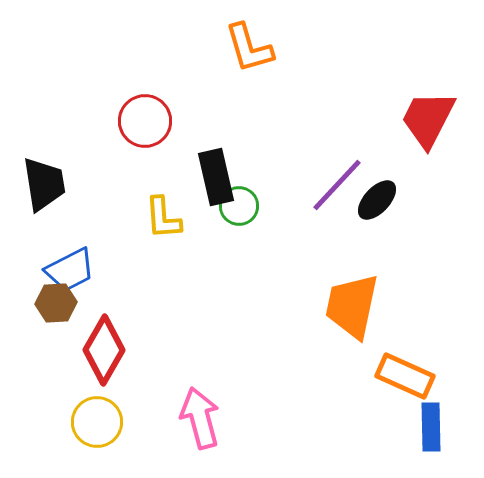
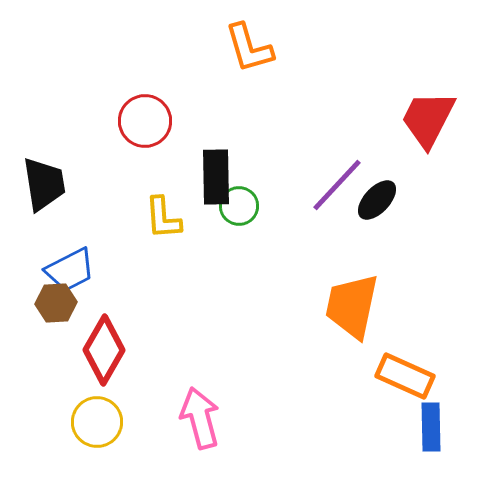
black rectangle: rotated 12 degrees clockwise
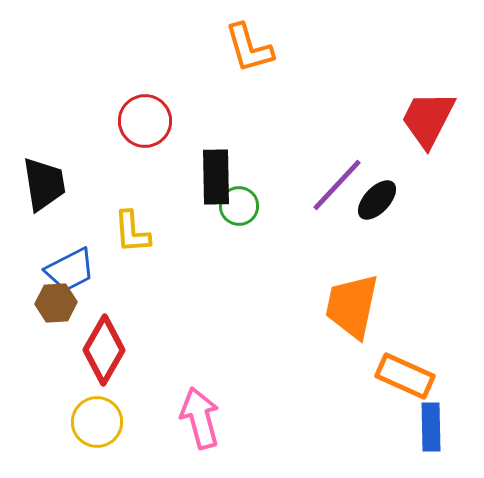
yellow L-shape: moved 31 px left, 14 px down
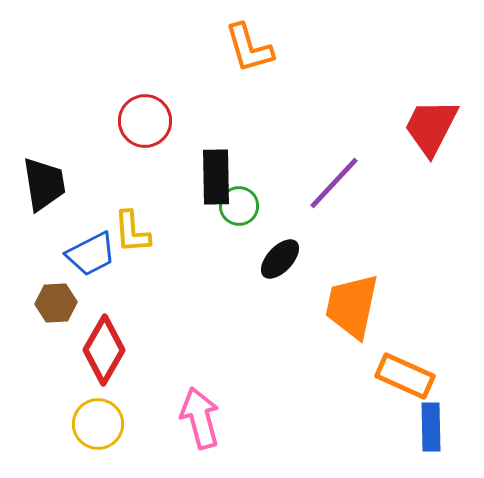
red trapezoid: moved 3 px right, 8 px down
purple line: moved 3 px left, 2 px up
black ellipse: moved 97 px left, 59 px down
blue trapezoid: moved 21 px right, 16 px up
yellow circle: moved 1 px right, 2 px down
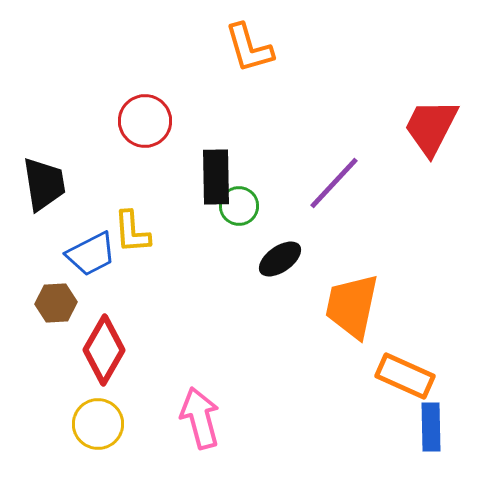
black ellipse: rotated 12 degrees clockwise
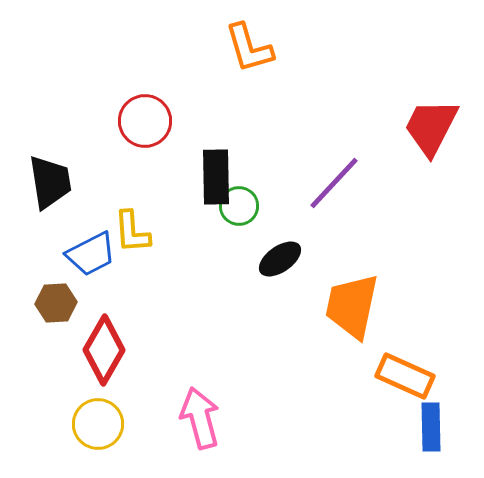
black trapezoid: moved 6 px right, 2 px up
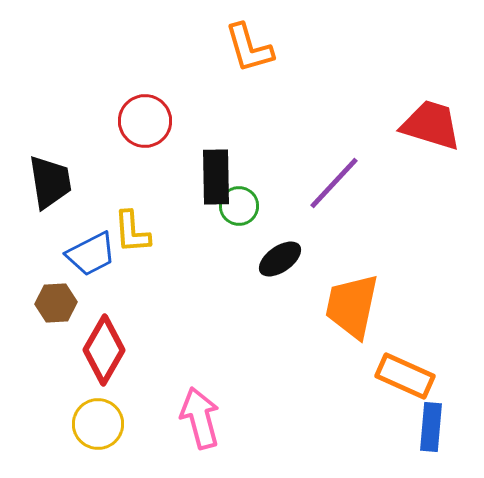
red trapezoid: moved 2 px up; rotated 80 degrees clockwise
blue rectangle: rotated 6 degrees clockwise
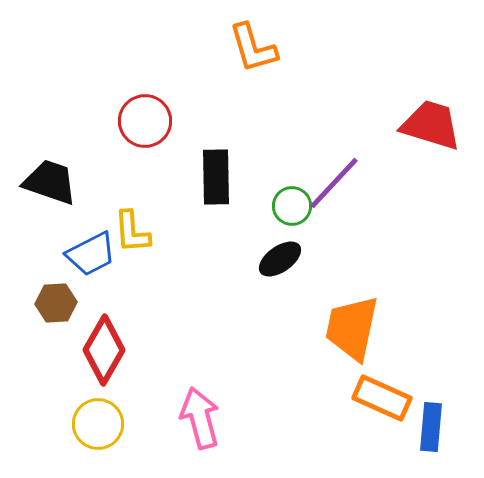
orange L-shape: moved 4 px right
black trapezoid: rotated 62 degrees counterclockwise
green circle: moved 53 px right
orange trapezoid: moved 22 px down
orange rectangle: moved 23 px left, 22 px down
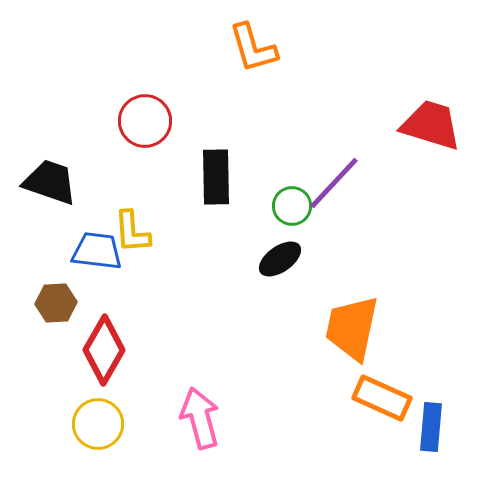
blue trapezoid: moved 6 px right, 3 px up; rotated 146 degrees counterclockwise
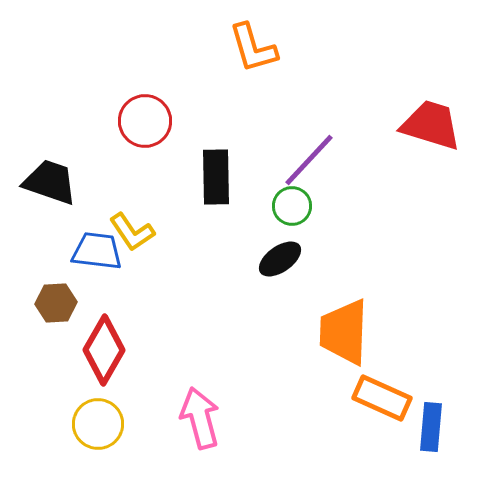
purple line: moved 25 px left, 23 px up
yellow L-shape: rotated 30 degrees counterclockwise
orange trapezoid: moved 8 px left, 4 px down; rotated 10 degrees counterclockwise
